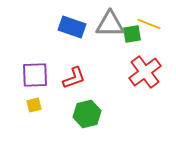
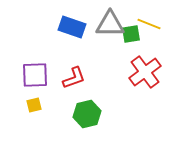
green square: moved 1 px left
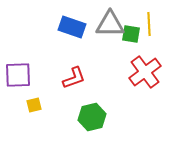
yellow line: rotated 65 degrees clockwise
green square: rotated 18 degrees clockwise
purple square: moved 17 px left
green hexagon: moved 5 px right, 3 px down
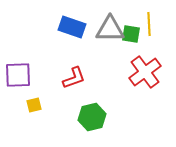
gray triangle: moved 5 px down
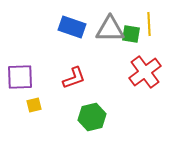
purple square: moved 2 px right, 2 px down
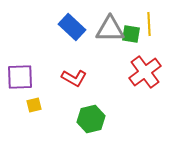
blue rectangle: rotated 24 degrees clockwise
red L-shape: rotated 50 degrees clockwise
green hexagon: moved 1 px left, 2 px down
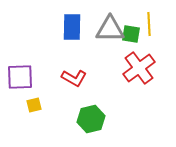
blue rectangle: rotated 48 degrees clockwise
red cross: moved 6 px left, 4 px up
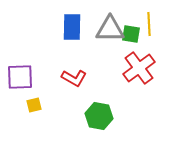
green hexagon: moved 8 px right, 3 px up; rotated 24 degrees clockwise
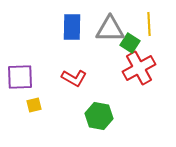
green square: moved 1 px left, 9 px down; rotated 24 degrees clockwise
red cross: rotated 8 degrees clockwise
